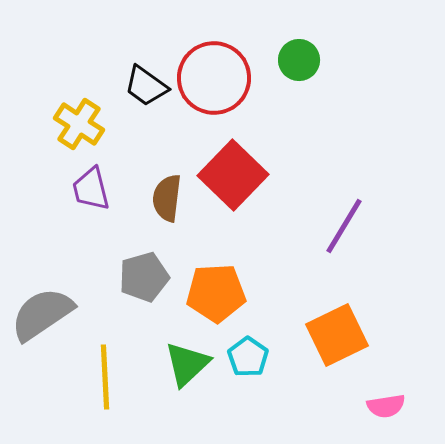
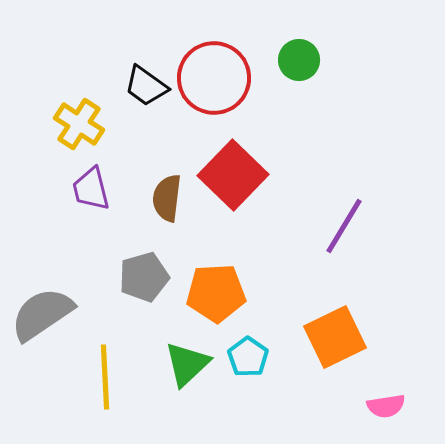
orange square: moved 2 px left, 2 px down
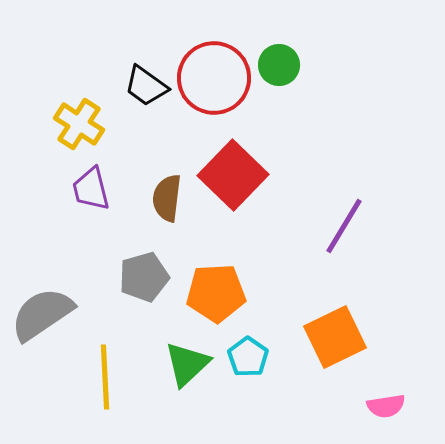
green circle: moved 20 px left, 5 px down
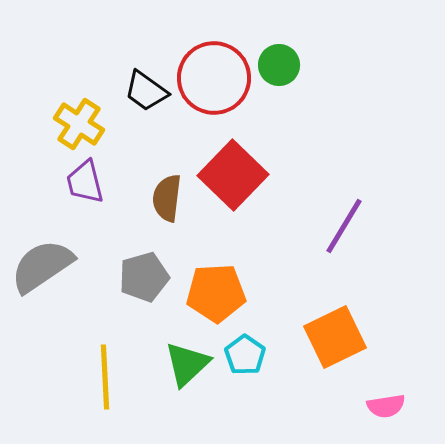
black trapezoid: moved 5 px down
purple trapezoid: moved 6 px left, 7 px up
gray semicircle: moved 48 px up
cyan pentagon: moved 3 px left, 2 px up
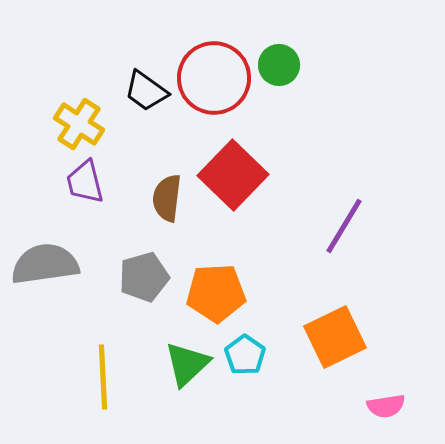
gray semicircle: moved 3 px right, 2 px up; rotated 26 degrees clockwise
yellow line: moved 2 px left
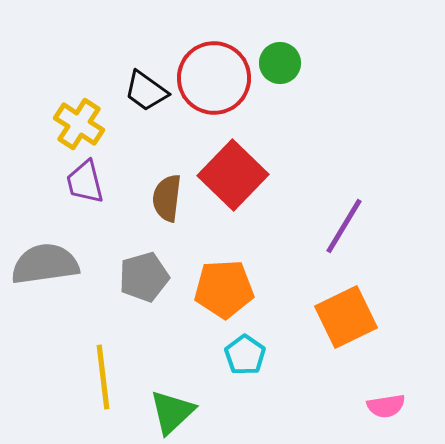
green circle: moved 1 px right, 2 px up
orange pentagon: moved 8 px right, 4 px up
orange square: moved 11 px right, 20 px up
green triangle: moved 15 px left, 48 px down
yellow line: rotated 4 degrees counterclockwise
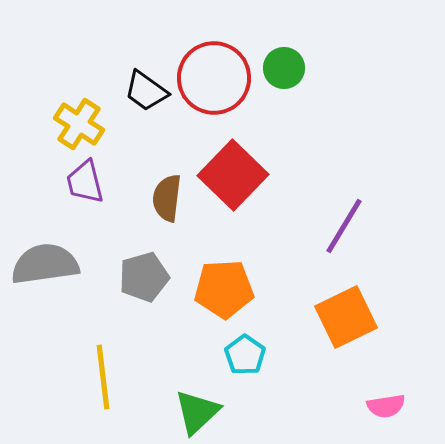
green circle: moved 4 px right, 5 px down
green triangle: moved 25 px right
